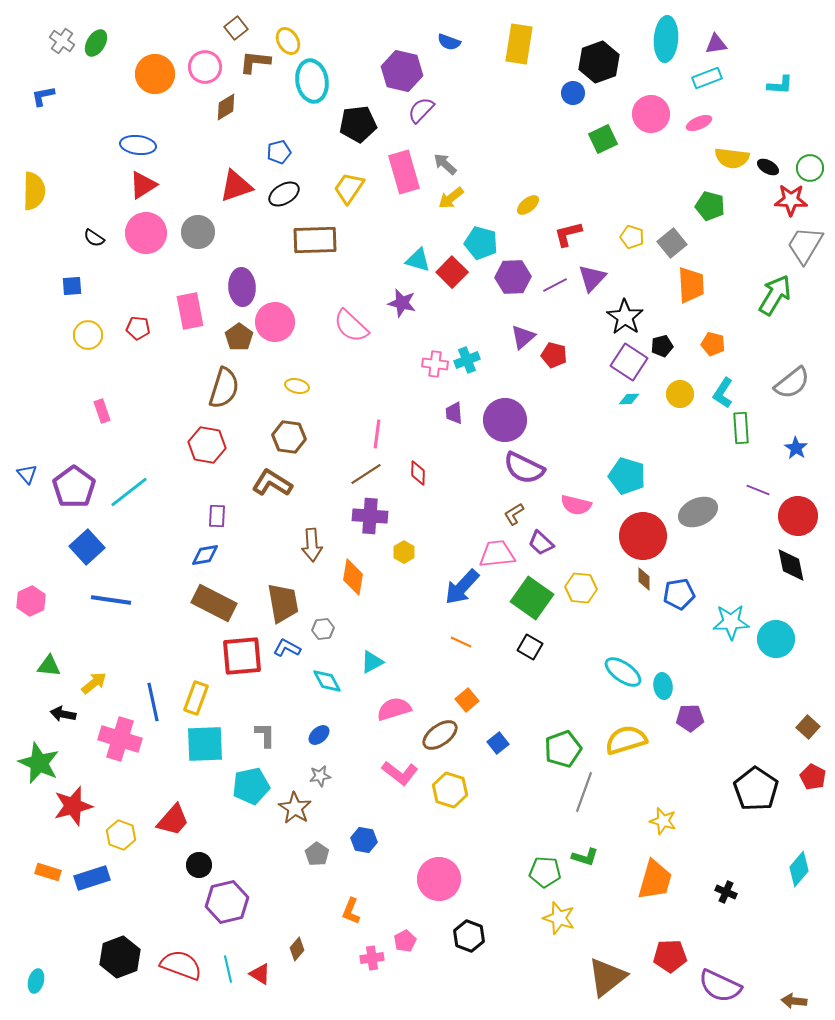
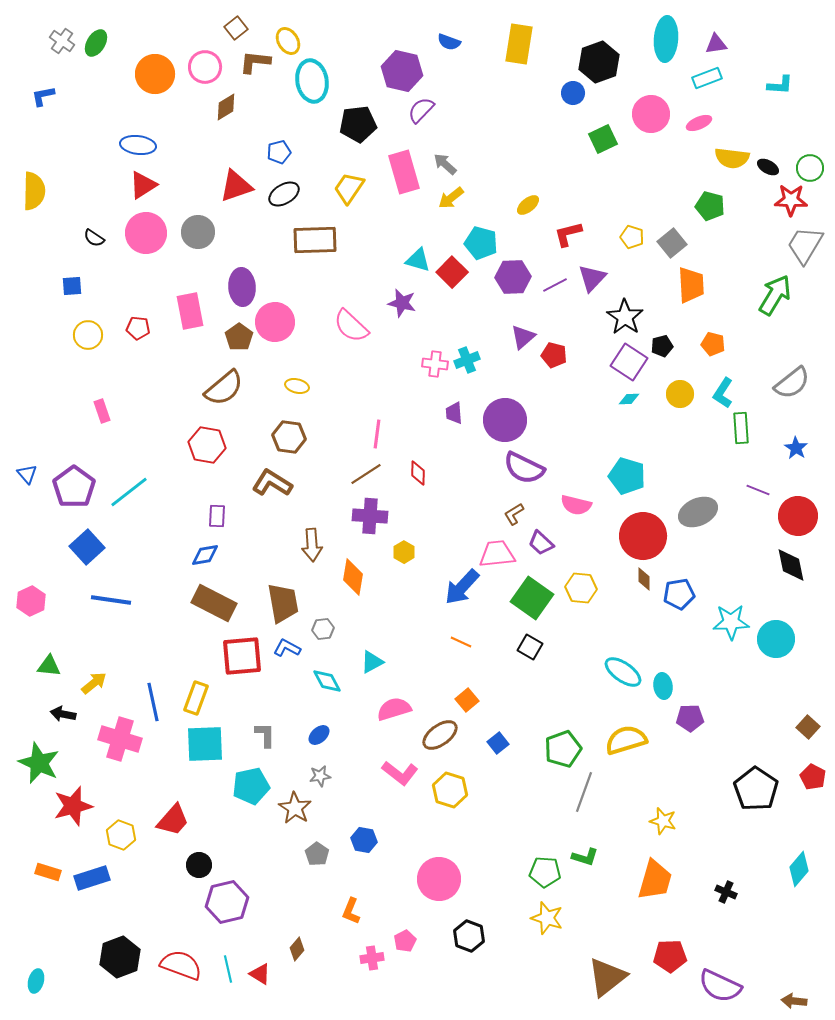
brown semicircle at (224, 388): rotated 33 degrees clockwise
yellow star at (559, 918): moved 12 px left
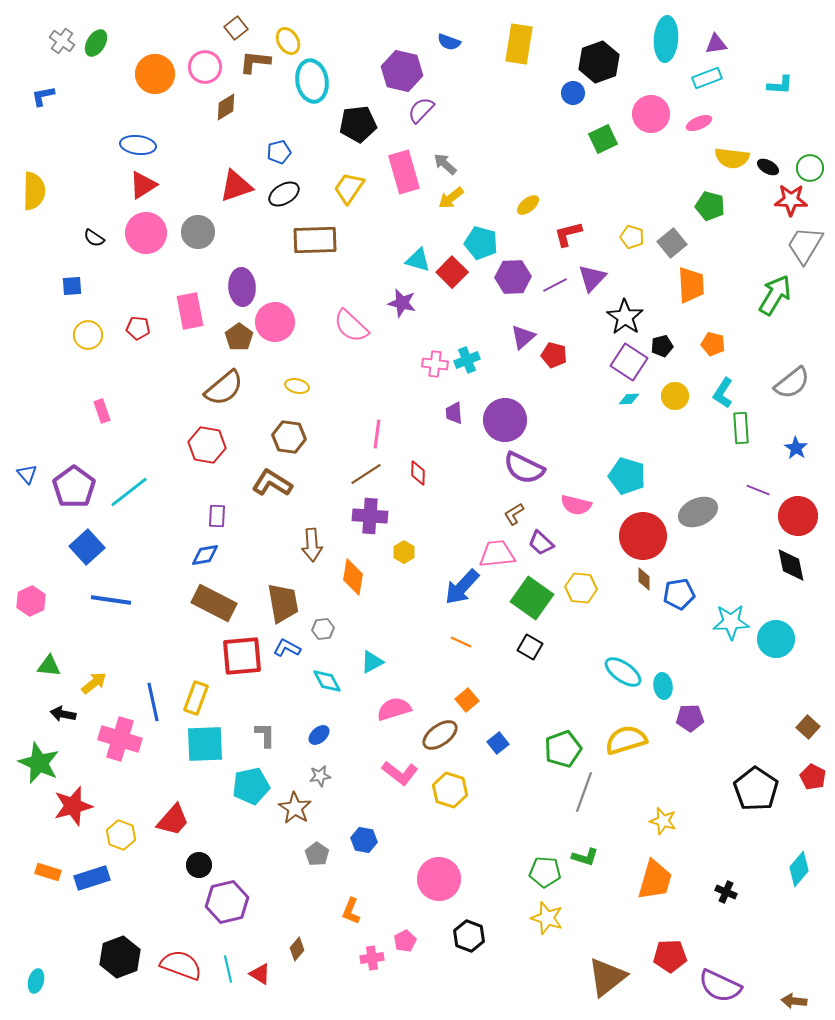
yellow circle at (680, 394): moved 5 px left, 2 px down
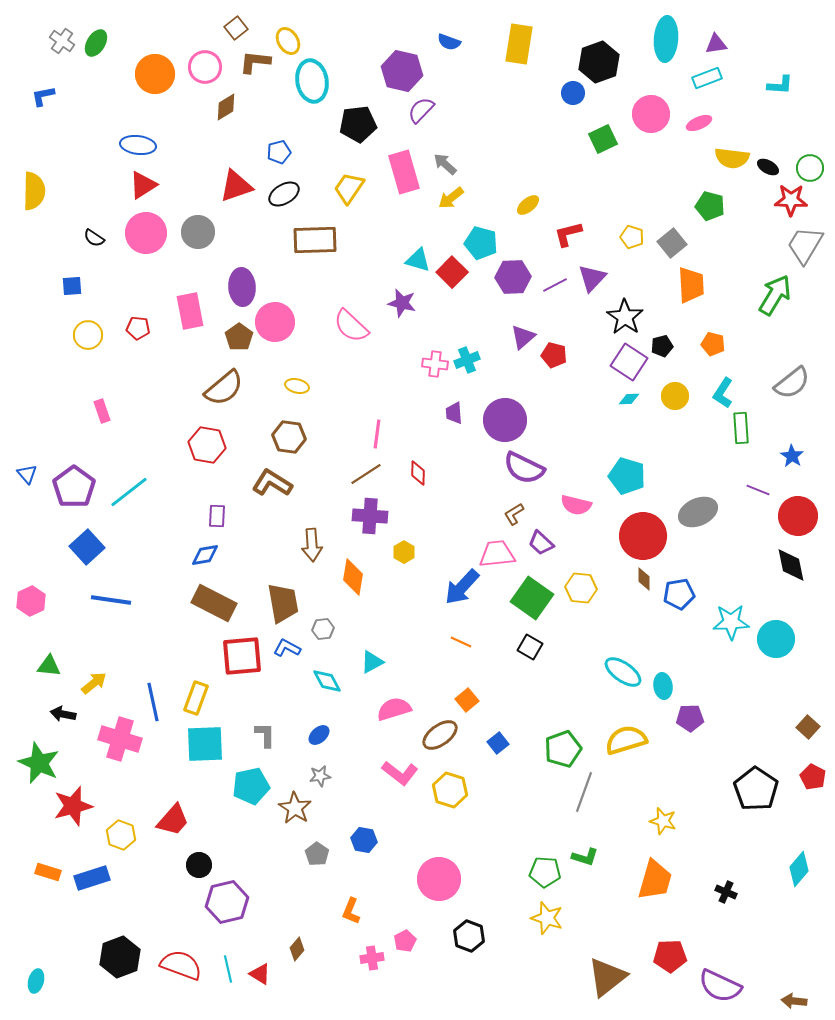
blue star at (796, 448): moved 4 px left, 8 px down
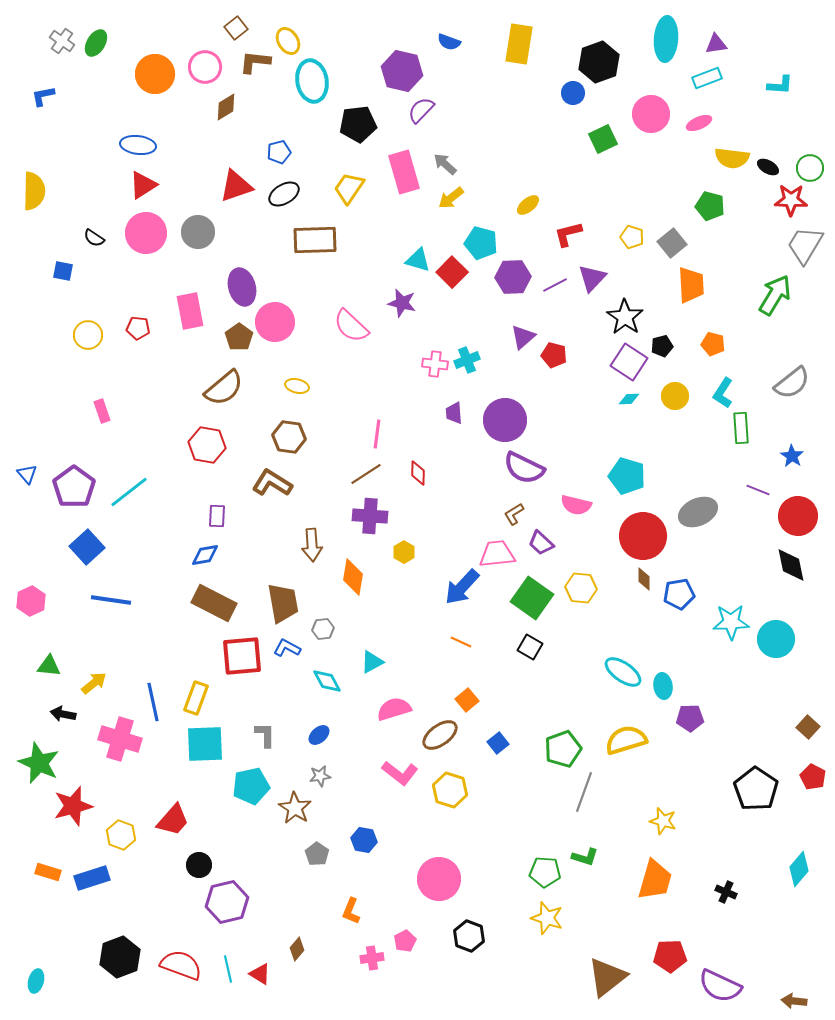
blue square at (72, 286): moved 9 px left, 15 px up; rotated 15 degrees clockwise
purple ellipse at (242, 287): rotated 12 degrees counterclockwise
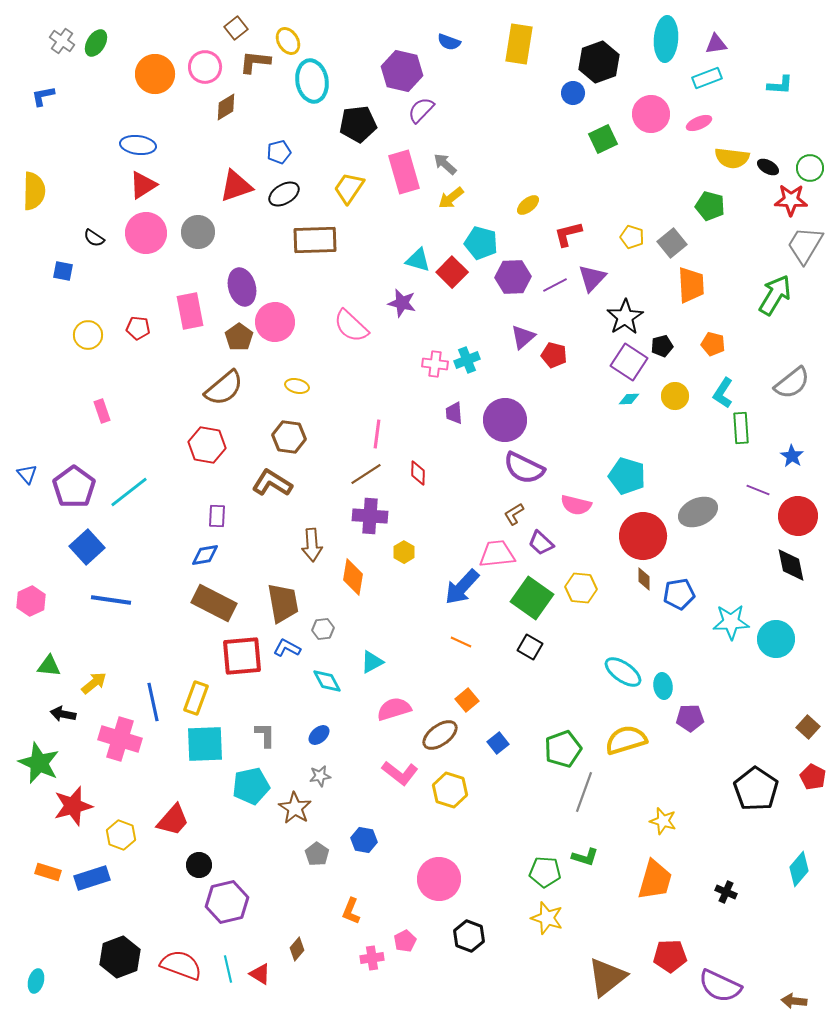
black star at (625, 317): rotated 6 degrees clockwise
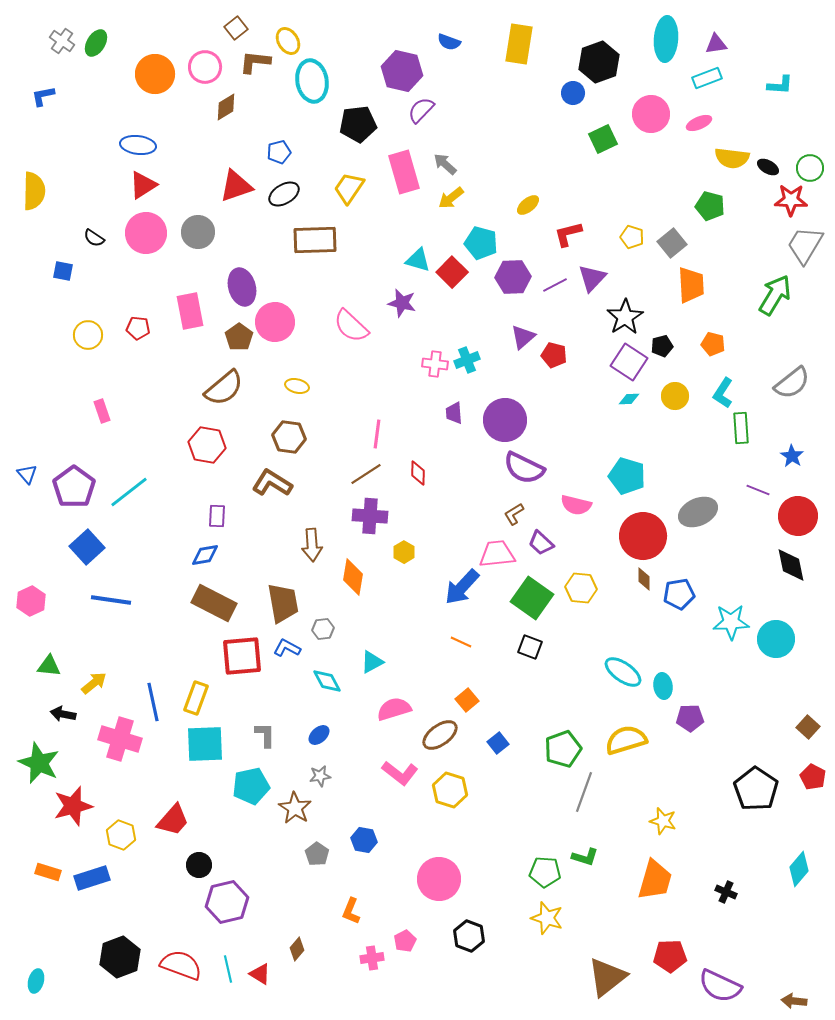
black square at (530, 647): rotated 10 degrees counterclockwise
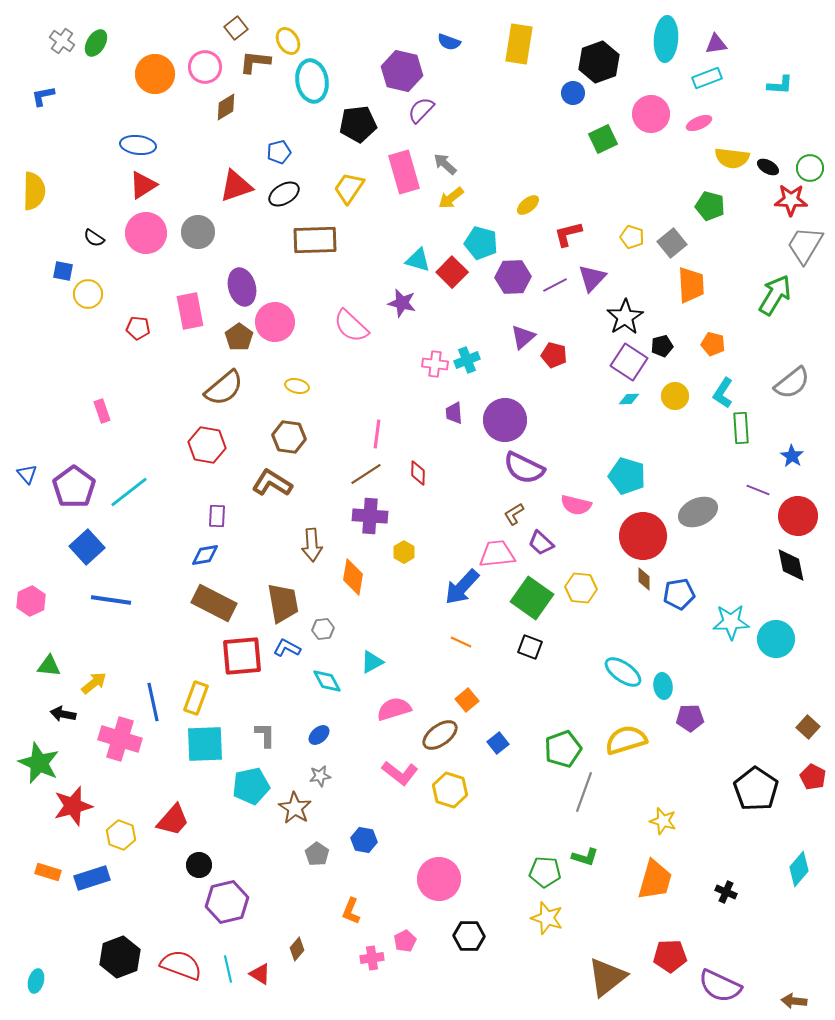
yellow circle at (88, 335): moved 41 px up
black hexagon at (469, 936): rotated 20 degrees counterclockwise
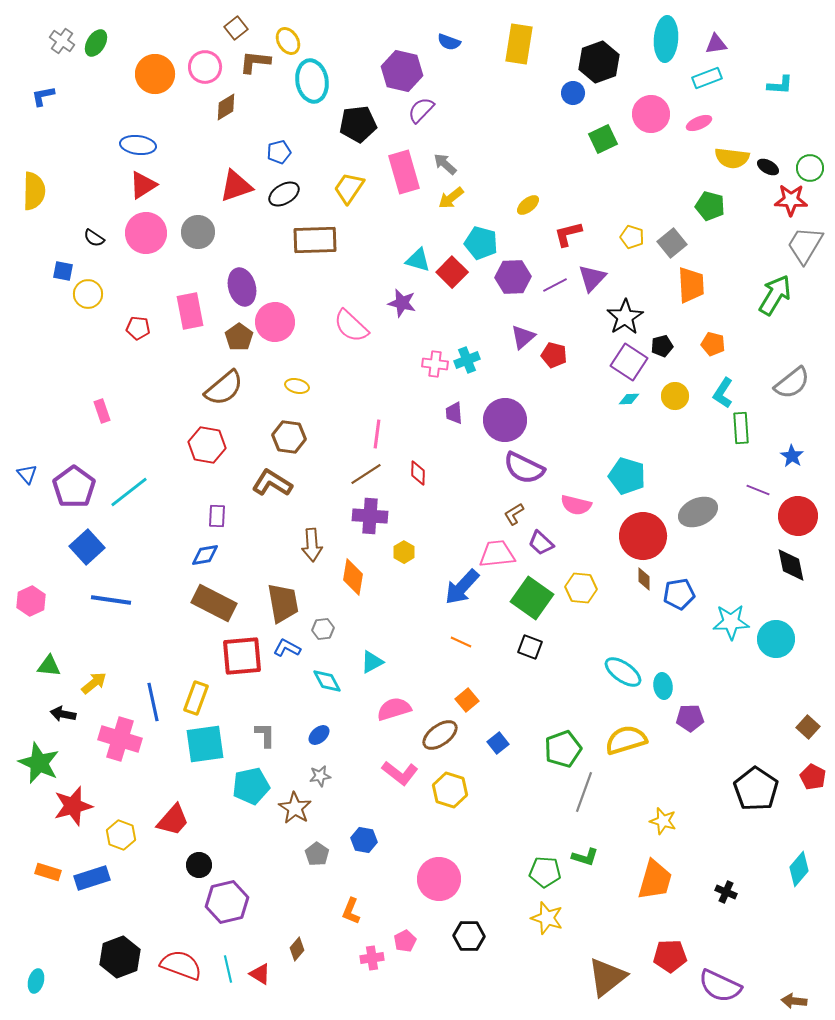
cyan square at (205, 744): rotated 6 degrees counterclockwise
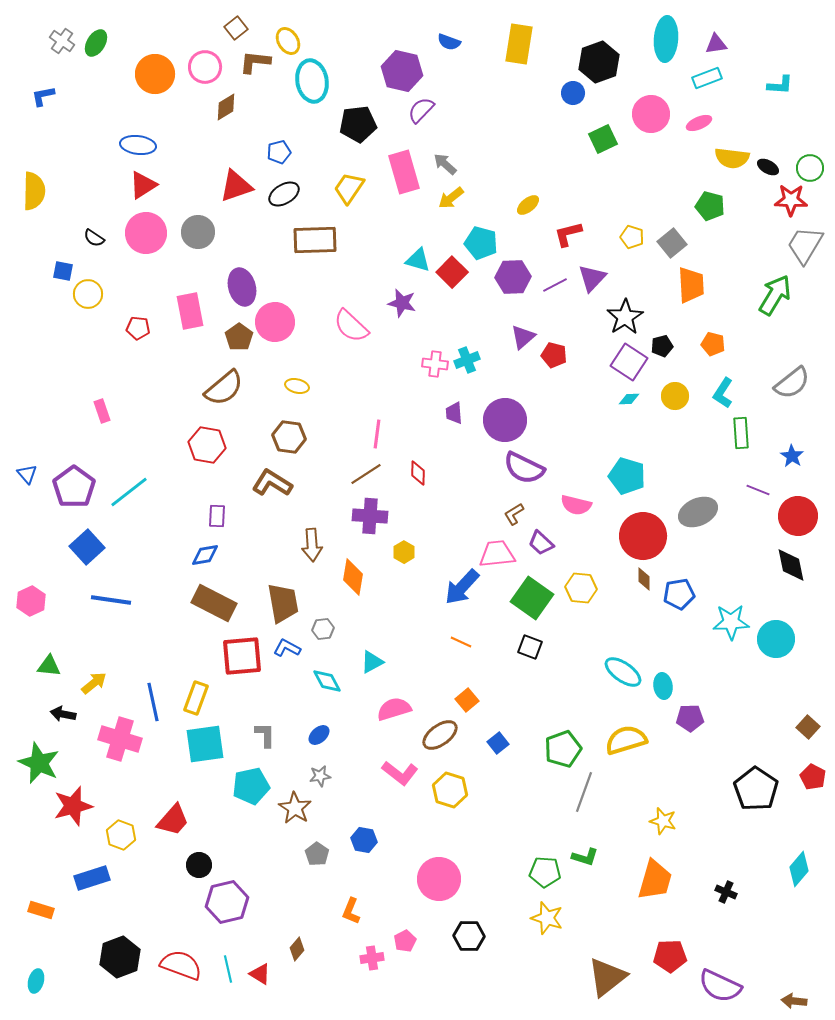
green rectangle at (741, 428): moved 5 px down
orange rectangle at (48, 872): moved 7 px left, 38 px down
